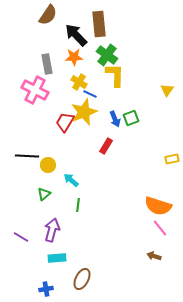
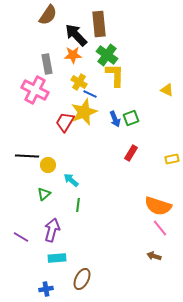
orange star: moved 1 px left, 2 px up
yellow triangle: rotated 40 degrees counterclockwise
red rectangle: moved 25 px right, 7 px down
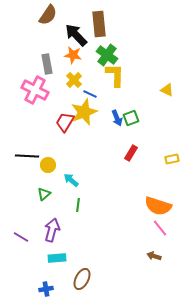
orange star: rotated 12 degrees clockwise
yellow cross: moved 5 px left, 2 px up; rotated 14 degrees clockwise
blue arrow: moved 2 px right, 1 px up
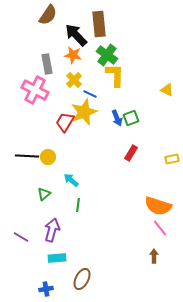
yellow circle: moved 8 px up
brown arrow: rotated 72 degrees clockwise
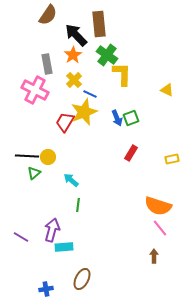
orange star: rotated 30 degrees clockwise
yellow L-shape: moved 7 px right, 1 px up
green triangle: moved 10 px left, 21 px up
cyan rectangle: moved 7 px right, 11 px up
